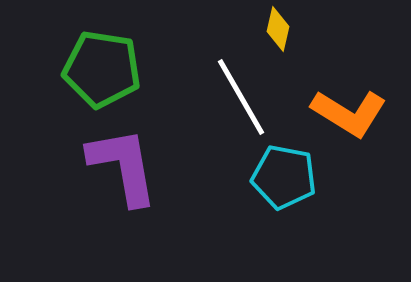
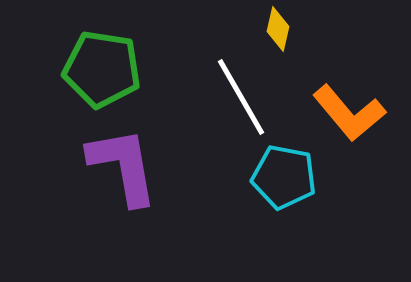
orange L-shape: rotated 18 degrees clockwise
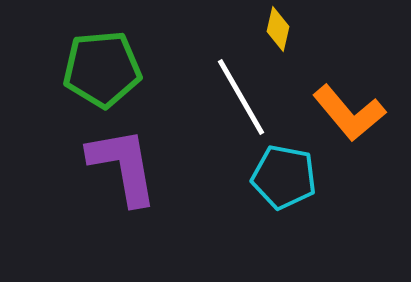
green pentagon: rotated 14 degrees counterclockwise
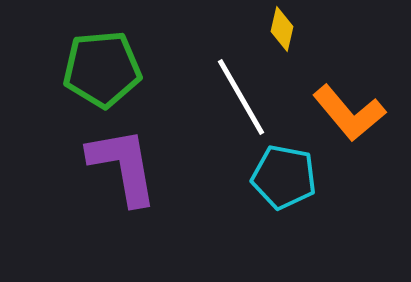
yellow diamond: moved 4 px right
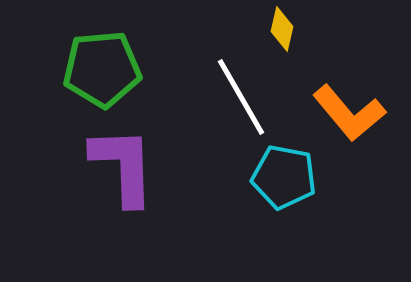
purple L-shape: rotated 8 degrees clockwise
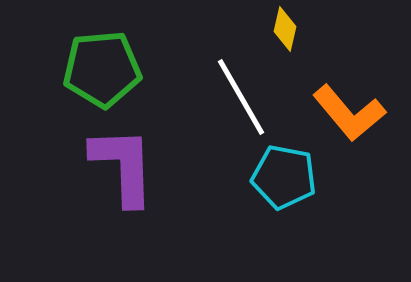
yellow diamond: moved 3 px right
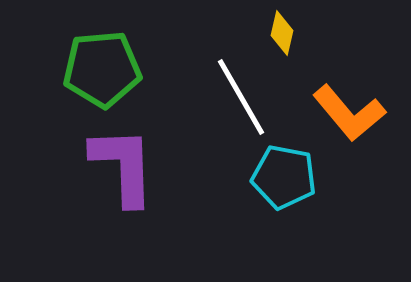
yellow diamond: moved 3 px left, 4 px down
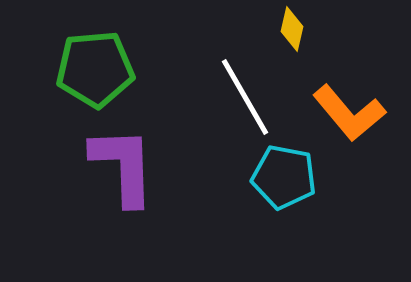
yellow diamond: moved 10 px right, 4 px up
green pentagon: moved 7 px left
white line: moved 4 px right
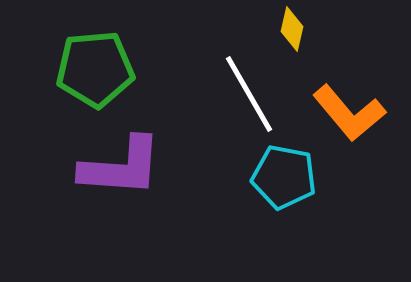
white line: moved 4 px right, 3 px up
purple L-shape: moved 2 px left, 1 px down; rotated 96 degrees clockwise
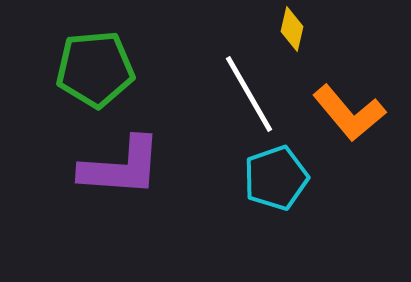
cyan pentagon: moved 8 px left, 1 px down; rotated 30 degrees counterclockwise
